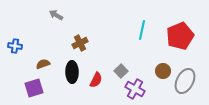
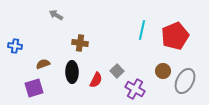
red pentagon: moved 5 px left
brown cross: rotated 35 degrees clockwise
gray square: moved 4 px left
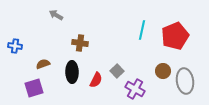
gray ellipse: rotated 35 degrees counterclockwise
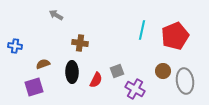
gray square: rotated 24 degrees clockwise
purple square: moved 1 px up
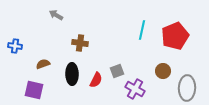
black ellipse: moved 2 px down
gray ellipse: moved 2 px right, 7 px down; rotated 10 degrees clockwise
purple square: moved 3 px down; rotated 30 degrees clockwise
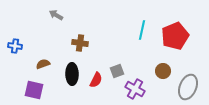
gray ellipse: moved 1 px right, 1 px up; rotated 20 degrees clockwise
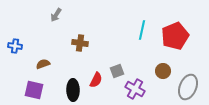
gray arrow: rotated 88 degrees counterclockwise
black ellipse: moved 1 px right, 16 px down
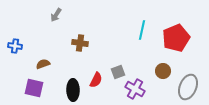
red pentagon: moved 1 px right, 2 px down
gray square: moved 1 px right, 1 px down
purple square: moved 2 px up
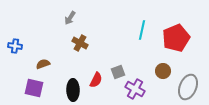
gray arrow: moved 14 px right, 3 px down
brown cross: rotated 21 degrees clockwise
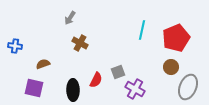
brown circle: moved 8 px right, 4 px up
